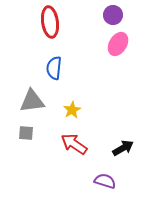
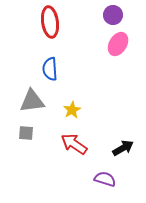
blue semicircle: moved 4 px left, 1 px down; rotated 10 degrees counterclockwise
purple semicircle: moved 2 px up
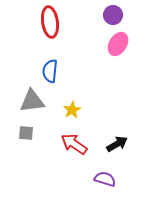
blue semicircle: moved 2 px down; rotated 10 degrees clockwise
black arrow: moved 6 px left, 4 px up
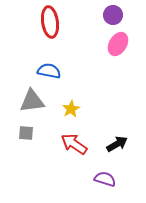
blue semicircle: moved 1 px left; rotated 95 degrees clockwise
yellow star: moved 1 px left, 1 px up
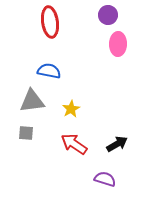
purple circle: moved 5 px left
pink ellipse: rotated 30 degrees counterclockwise
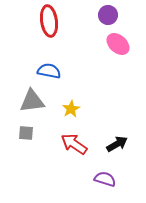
red ellipse: moved 1 px left, 1 px up
pink ellipse: rotated 50 degrees counterclockwise
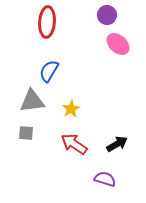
purple circle: moved 1 px left
red ellipse: moved 2 px left, 1 px down; rotated 12 degrees clockwise
blue semicircle: rotated 70 degrees counterclockwise
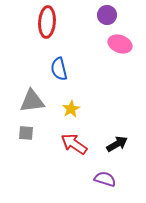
pink ellipse: moved 2 px right; rotated 20 degrees counterclockwise
blue semicircle: moved 10 px right, 2 px up; rotated 45 degrees counterclockwise
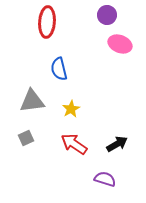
gray square: moved 5 px down; rotated 28 degrees counterclockwise
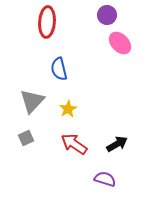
pink ellipse: moved 1 px up; rotated 25 degrees clockwise
gray triangle: rotated 40 degrees counterclockwise
yellow star: moved 3 px left
